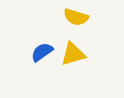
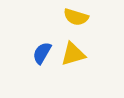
blue semicircle: moved 1 px down; rotated 25 degrees counterclockwise
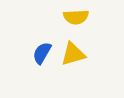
yellow semicircle: rotated 20 degrees counterclockwise
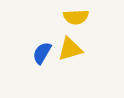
yellow triangle: moved 3 px left, 5 px up
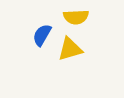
blue semicircle: moved 18 px up
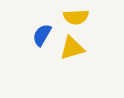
yellow triangle: moved 2 px right, 1 px up
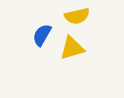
yellow semicircle: moved 1 px right, 1 px up; rotated 10 degrees counterclockwise
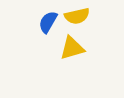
blue semicircle: moved 6 px right, 13 px up
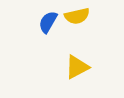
yellow triangle: moved 5 px right, 19 px down; rotated 12 degrees counterclockwise
